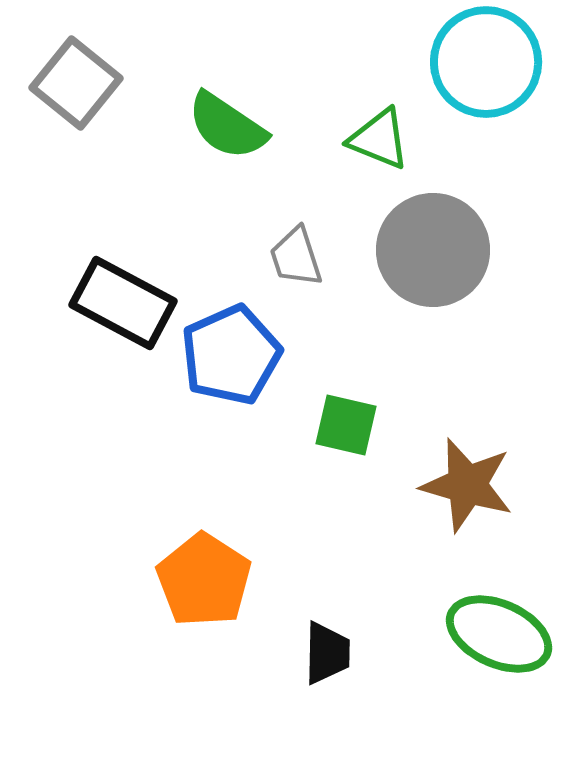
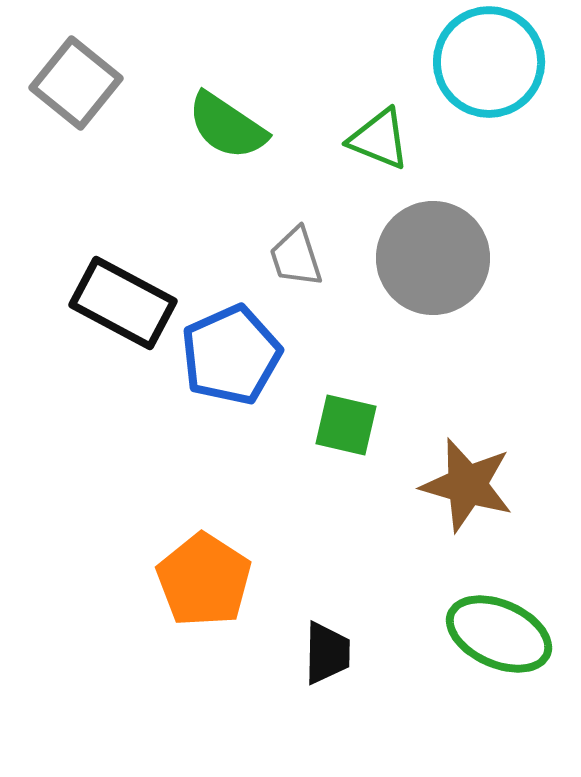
cyan circle: moved 3 px right
gray circle: moved 8 px down
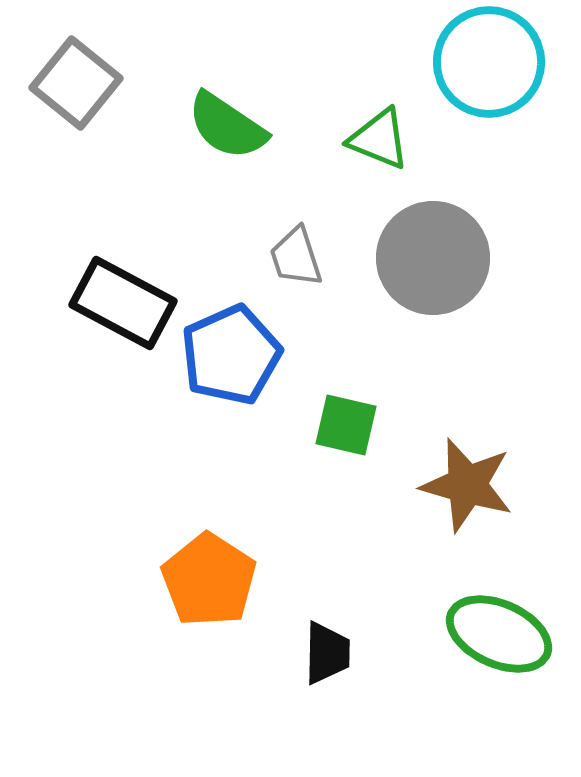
orange pentagon: moved 5 px right
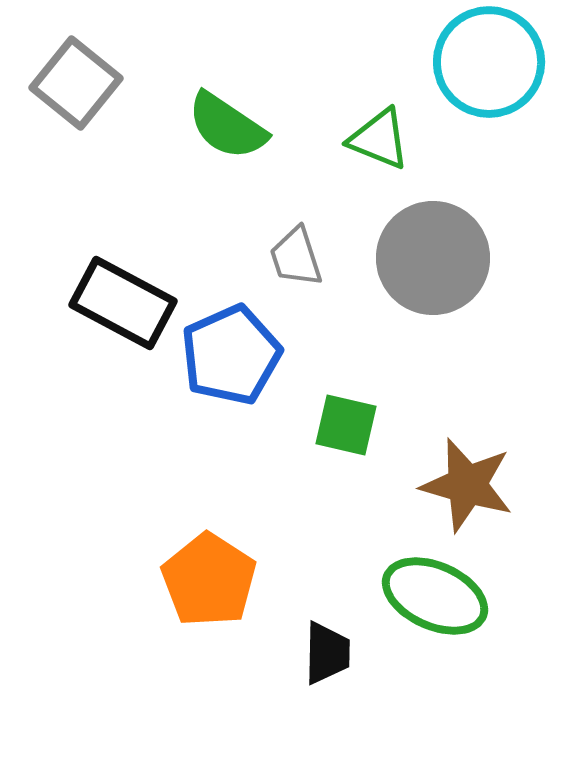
green ellipse: moved 64 px left, 38 px up
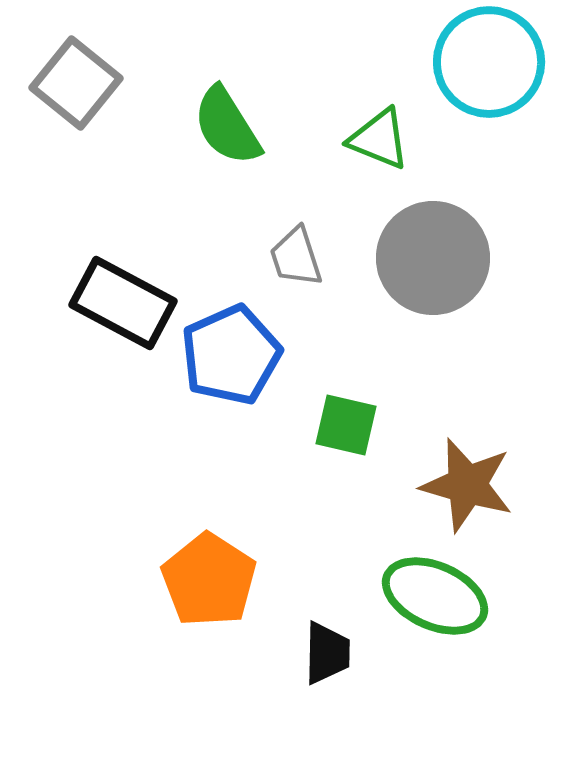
green semicircle: rotated 24 degrees clockwise
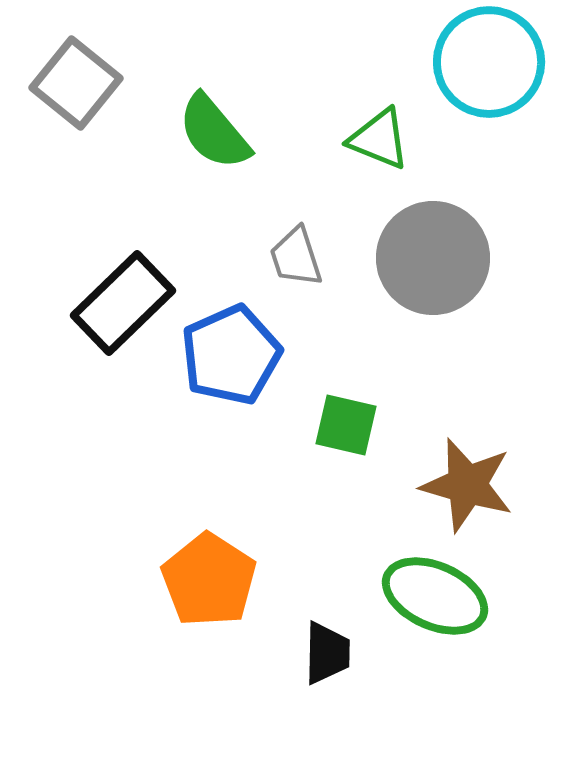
green semicircle: moved 13 px left, 6 px down; rotated 8 degrees counterclockwise
black rectangle: rotated 72 degrees counterclockwise
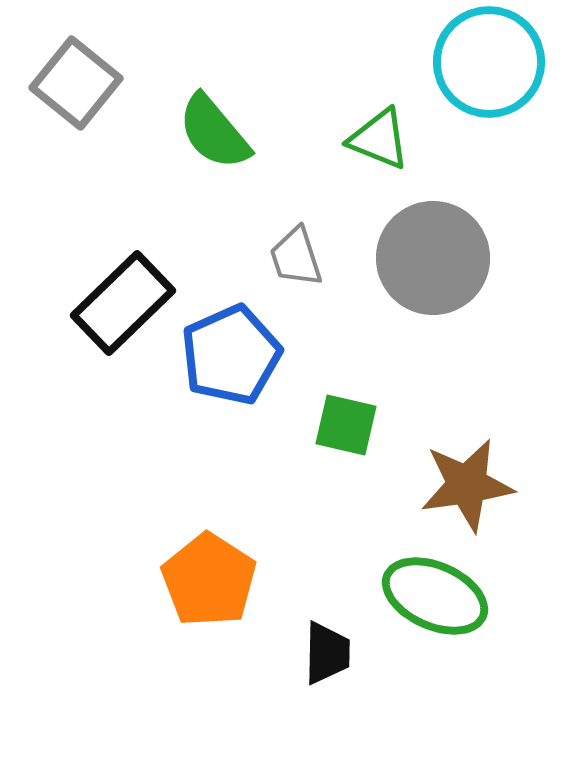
brown star: rotated 24 degrees counterclockwise
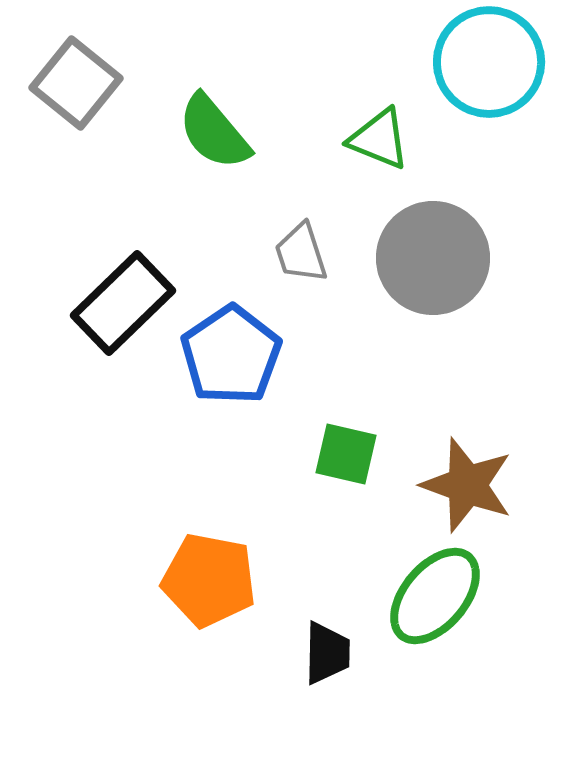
gray trapezoid: moved 5 px right, 4 px up
blue pentagon: rotated 10 degrees counterclockwise
green square: moved 29 px down
brown star: rotated 28 degrees clockwise
orange pentagon: rotated 22 degrees counterclockwise
green ellipse: rotated 74 degrees counterclockwise
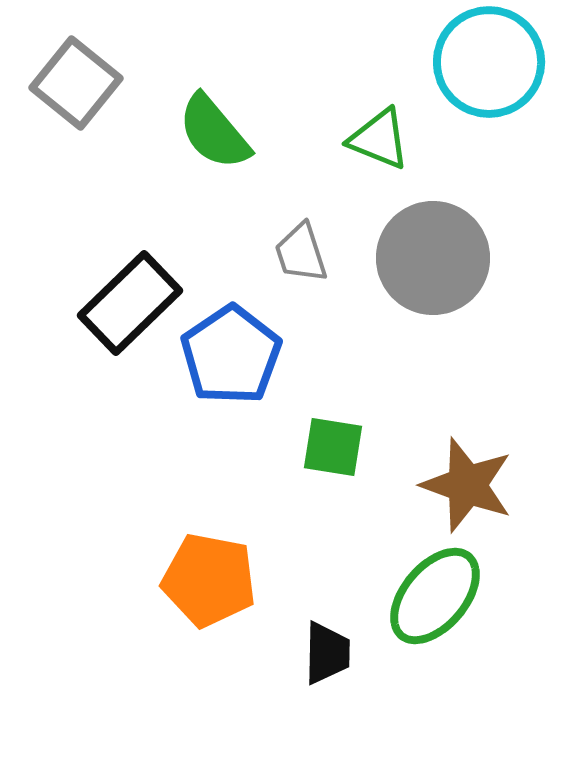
black rectangle: moved 7 px right
green square: moved 13 px left, 7 px up; rotated 4 degrees counterclockwise
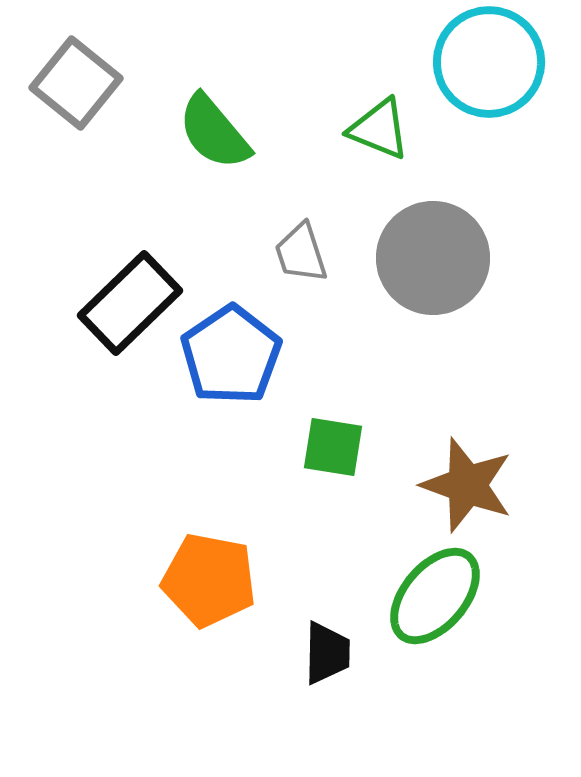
green triangle: moved 10 px up
